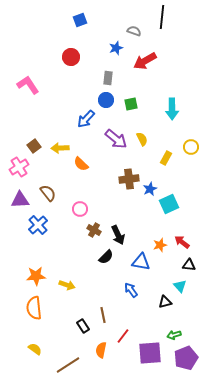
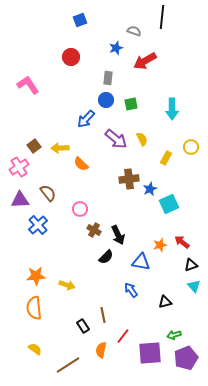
black triangle at (189, 265): moved 2 px right; rotated 24 degrees counterclockwise
cyan triangle at (180, 286): moved 14 px right
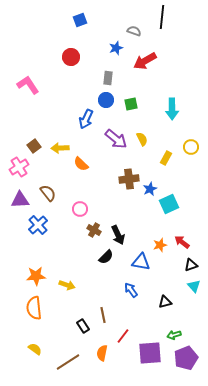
blue arrow at (86, 119): rotated 18 degrees counterclockwise
orange semicircle at (101, 350): moved 1 px right, 3 px down
brown line at (68, 365): moved 3 px up
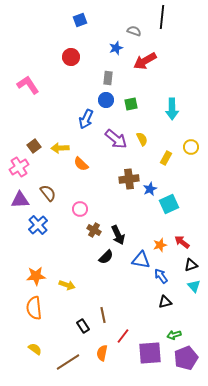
blue triangle at (141, 262): moved 2 px up
blue arrow at (131, 290): moved 30 px right, 14 px up
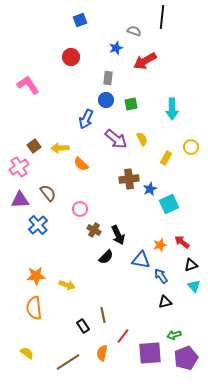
yellow semicircle at (35, 349): moved 8 px left, 4 px down
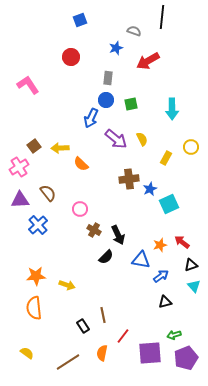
red arrow at (145, 61): moved 3 px right
blue arrow at (86, 119): moved 5 px right, 1 px up
blue arrow at (161, 276): rotated 91 degrees clockwise
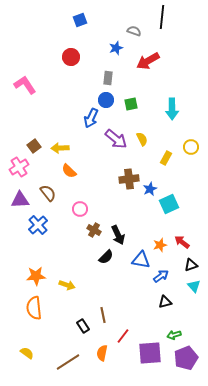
pink L-shape at (28, 85): moved 3 px left
orange semicircle at (81, 164): moved 12 px left, 7 px down
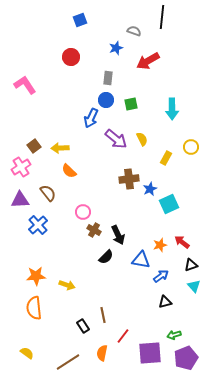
pink cross at (19, 167): moved 2 px right
pink circle at (80, 209): moved 3 px right, 3 px down
